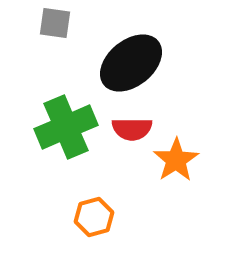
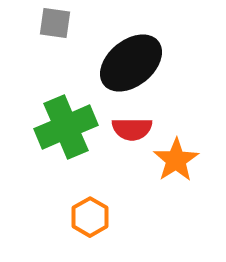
orange hexagon: moved 4 px left; rotated 15 degrees counterclockwise
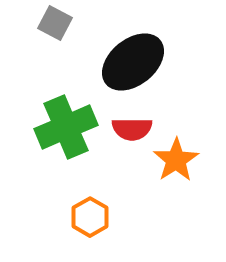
gray square: rotated 20 degrees clockwise
black ellipse: moved 2 px right, 1 px up
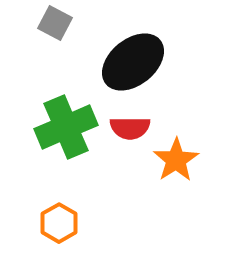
red semicircle: moved 2 px left, 1 px up
orange hexagon: moved 31 px left, 6 px down
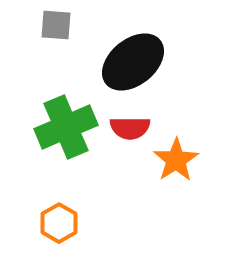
gray square: moved 1 px right, 2 px down; rotated 24 degrees counterclockwise
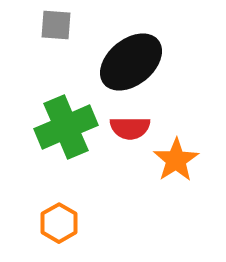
black ellipse: moved 2 px left
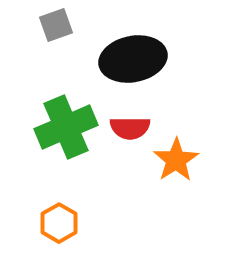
gray square: rotated 24 degrees counterclockwise
black ellipse: moved 2 px right, 3 px up; rotated 28 degrees clockwise
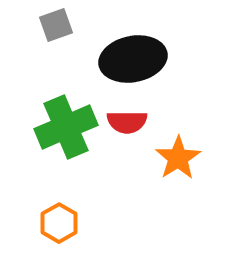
red semicircle: moved 3 px left, 6 px up
orange star: moved 2 px right, 2 px up
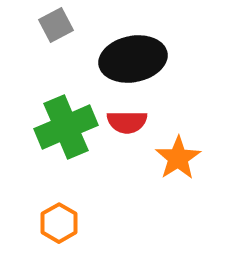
gray square: rotated 8 degrees counterclockwise
